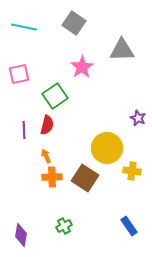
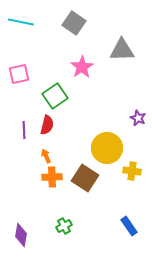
cyan line: moved 3 px left, 5 px up
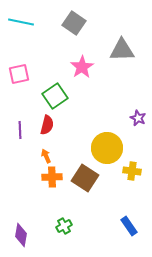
purple line: moved 4 px left
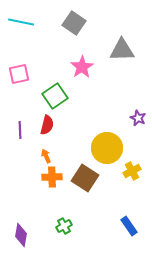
yellow cross: rotated 36 degrees counterclockwise
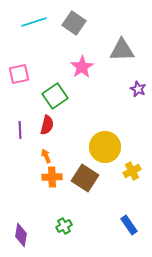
cyan line: moved 13 px right; rotated 30 degrees counterclockwise
purple star: moved 29 px up
yellow circle: moved 2 px left, 1 px up
blue rectangle: moved 1 px up
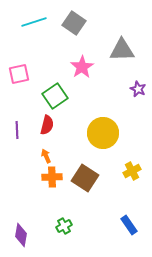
purple line: moved 3 px left
yellow circle: moved 2 px left, 14 px up
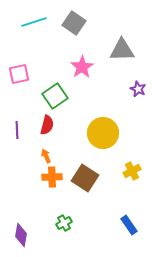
green cross: moved 3 px up
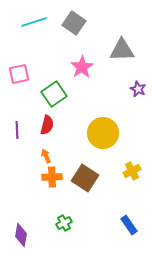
green square: moved 1 px left, 2 px up
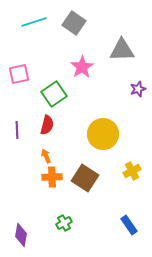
purple star: rotated 28 degrees clockwise
yellow circle: moved 1 px down
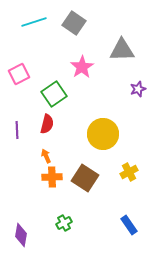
pink square: rotated 15 degrees counterclockwise
red semicircle: moved 1 px up
yellow cross: moved 3 px left, 1 px down
